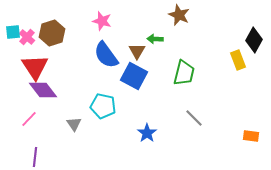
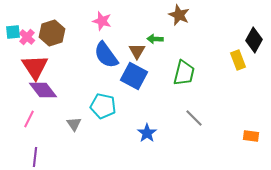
pink line: rotated 18 degrees counterclockwise
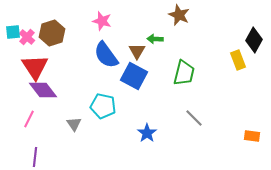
orange rectangle: moved 1 px right
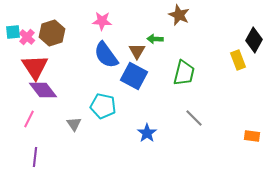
pink star: rotated 12 degrees counterclockwise
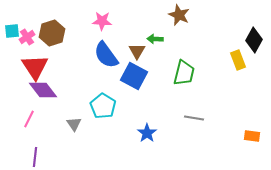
cyan square: moved 1 px left, 1 px up
pink cross: rotated 14 degrees clockwise
cyan pentagon: rotated 20 degrees clockwise
gray line: rotated 36 degrees counterclockwise
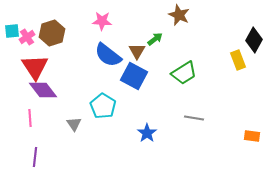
green arrow: rotated 140 degrees clockwise
blue semicircle: moved 2 px right; rotated 16 degrees counterclockwise
green trapezoid: rotated 44 degrees clockwise
pink line: moved 1 px right, 1 px up; rotated 30 degrees counterclockwise
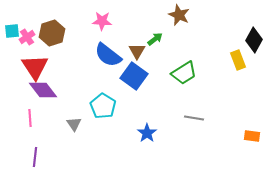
blue square: rotated 8 degrees clockwise
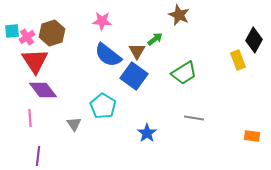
red triangle: moved 6 px up
purple line: moved 3 px right, 1 px up
